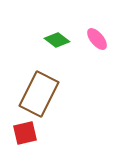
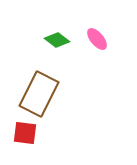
red square: rotated 20 degrees clockwise
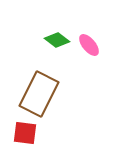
pink ellipse: moved 8 px left, 6 px down
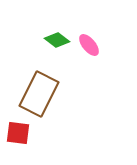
red square: moved 7 px left
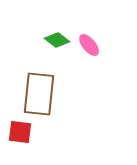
brown rectangle: rotated 21 degrees counterclockwise
red square: moved 2 px right, 1 px up
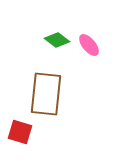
brown rectangle: moved 7 px right
red square: rotated 10 degrees clockwise
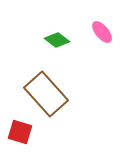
pink ellipse: moved 13 px right, 13 px up
brown rectangle: rotated 48 degrees counterclockwise
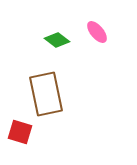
pink ellipse: moved 5 px left
brown rectangle: rotated 30 degrees clockwise
